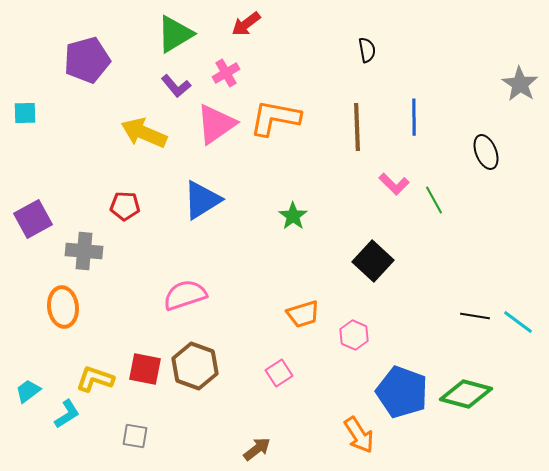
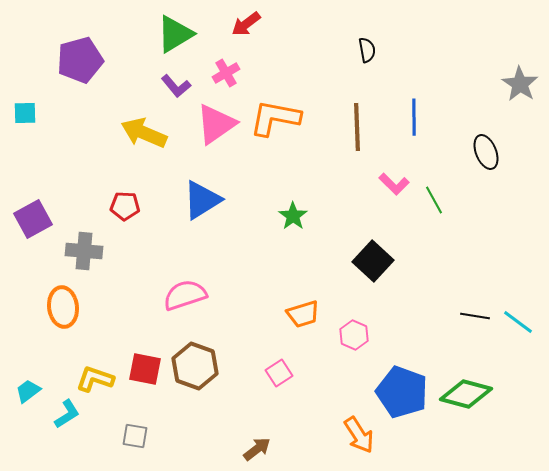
purple pentagon: moved 7 px left
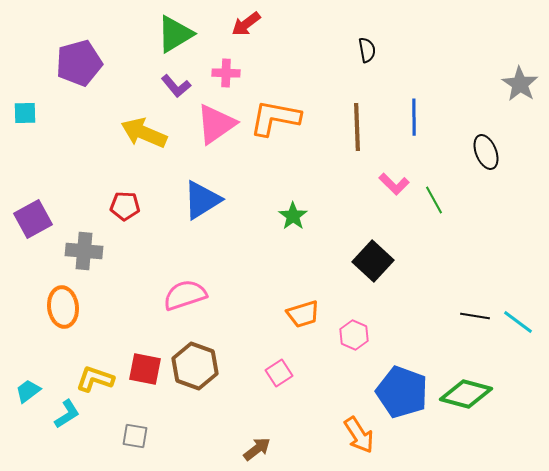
purple pentagon: moved 1 px left, 3 px down
pink cross: rotated 32 degrees clockwise
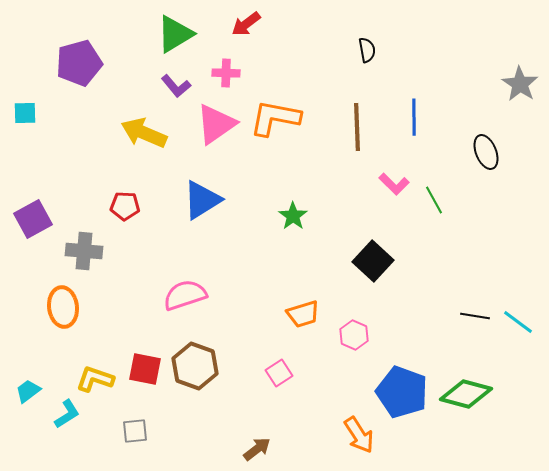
gray square: moved 5 px up; rotated 16 degrees counterclockwise
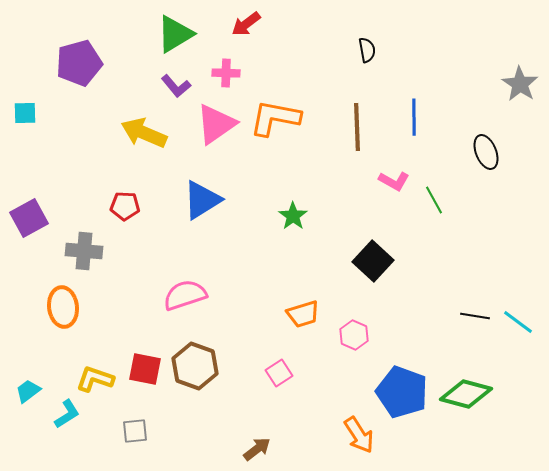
pink L-shape: moved 3 px up; rotated 16 degrees counterclockwise
purple square: moved 4 px left, 1 px up
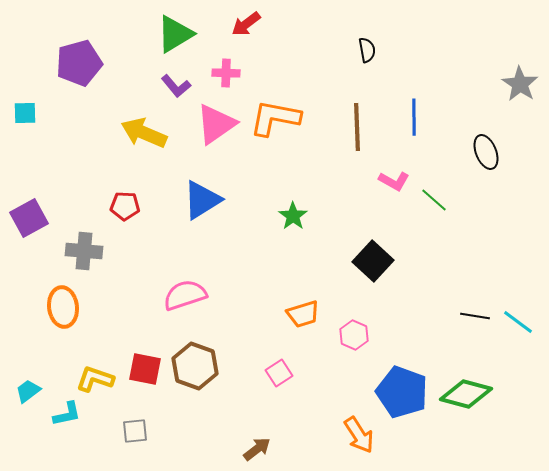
green line: rotated 20 degrees counterclockwise
cyan L-shape: rotated 20 degrees clockwise
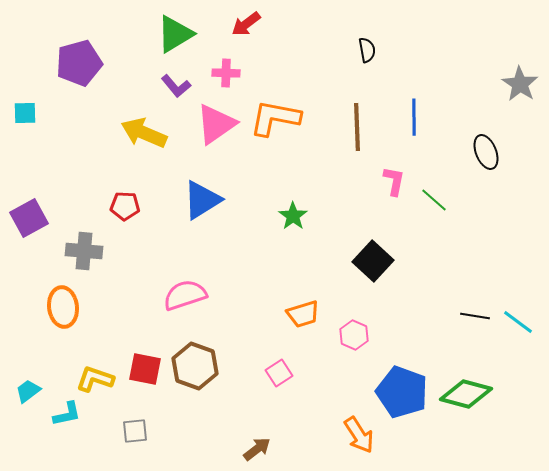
pink L-shape: rotated 108 degrees counterclockwise
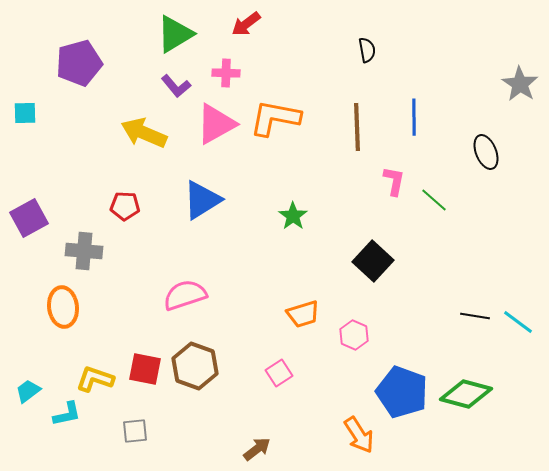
pink triangle: rotated 6 degrees clockwise
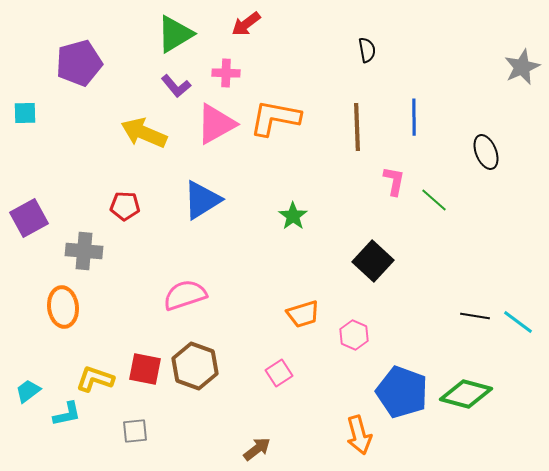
gray star: moved 2 px right, 17 px up; rotated 15 degrees clockwise
orange arrow: rotated 18 degrees clockwise
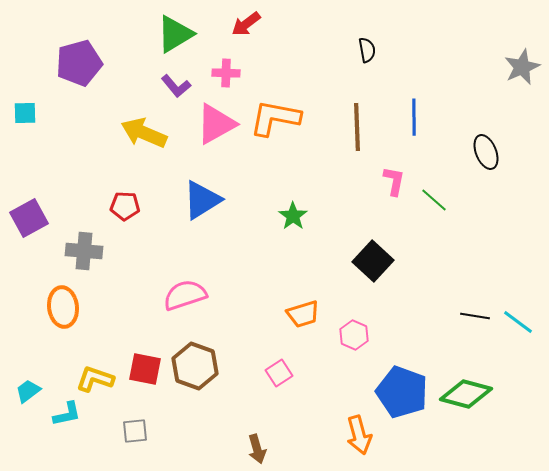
brown arrow: rotated 112 degrees clockwise
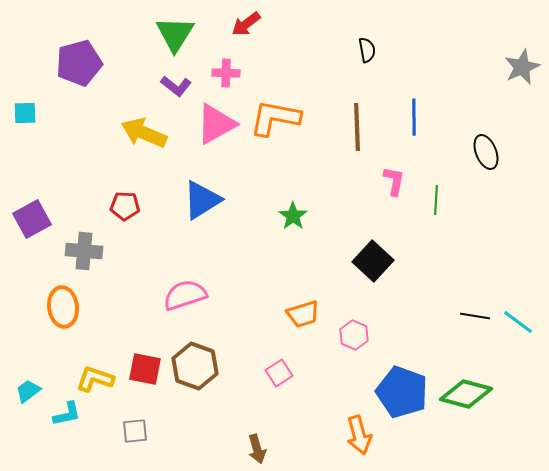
green triangle: rotated 27 degrees counterclockwise
purple L-shape: rotated 12 degrees counterclockwise
green line: moved 2 px right; rotated 52 degrees clockwise
purple square: moved 3 px right, 1 px down
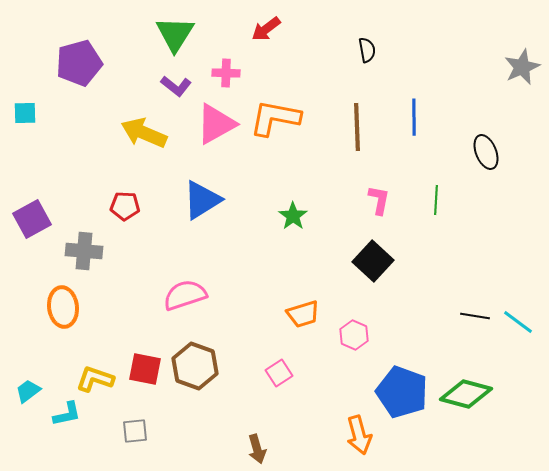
red arrow: moved 20 px right, 5 px down
pink L-shape: moved 15 px left, 19 px down
